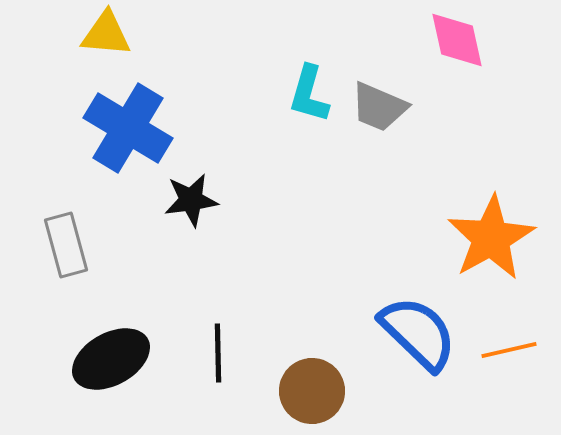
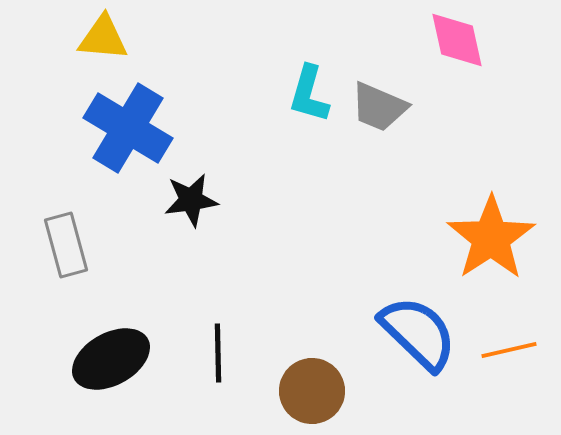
yellow triangle: moved 3 px left, 4 px down
orange star: rotated 4 degrees counterclockwise
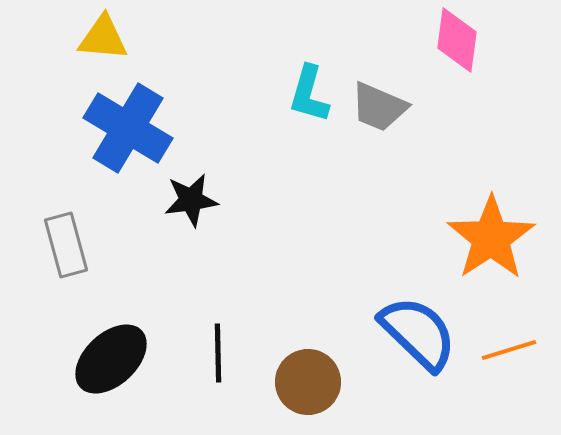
pink diamond: rotated 20 degrees clockwise
orange line: rotated 4 degrees counterclockwise
black ellipse: rotated 14 degrees counterclockwise
brown circle: moved 4 px left, 9 px up
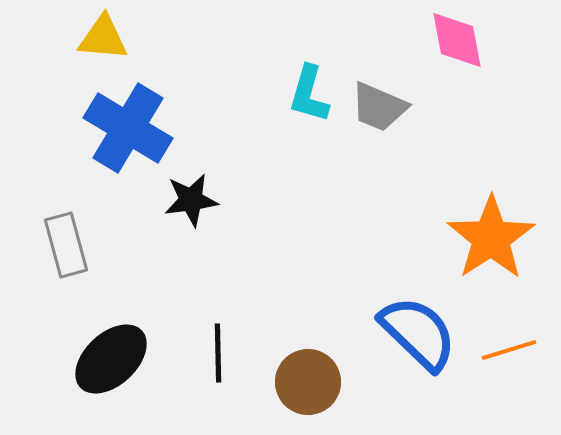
pink diamond: rotated 18 degrees counterclockwise
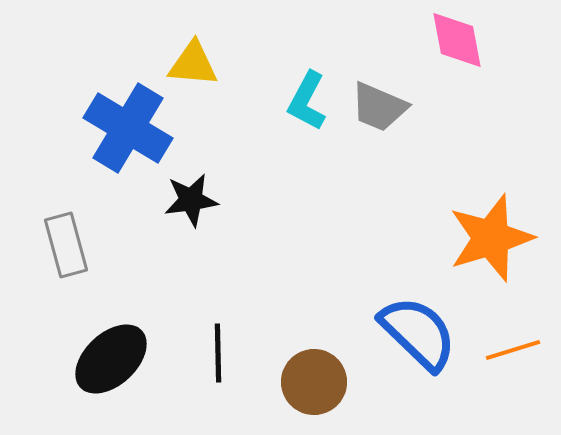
yellow triangle: moved 90 px right, 26 px down
cyan L-shape: moved 2 px left, 7 px down; rotated 12 degrees clockwise
orange star: rotated 16 degrees clockwise
orange line: moved 4 px right
brown circle: moved 6 px right
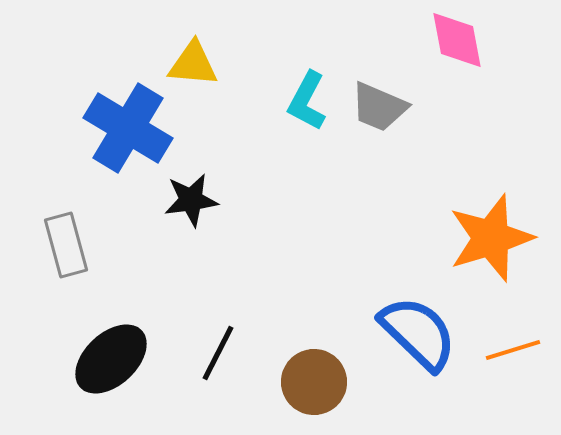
black line: rotated 28 degrees clockwise
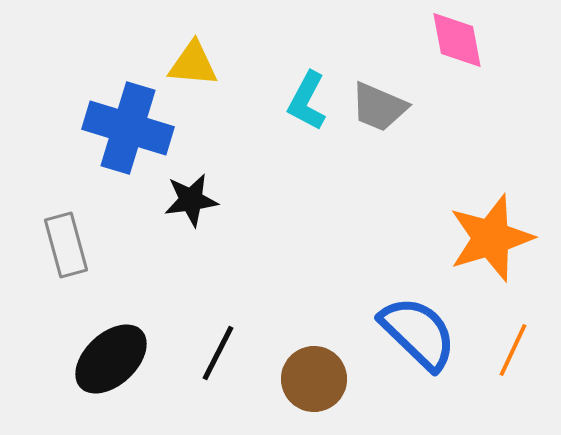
blue cross: rotated 14 degrees counterclockwise
orange line: rotated 48 degrees counterclockwise
brown circle: moved 3 px up
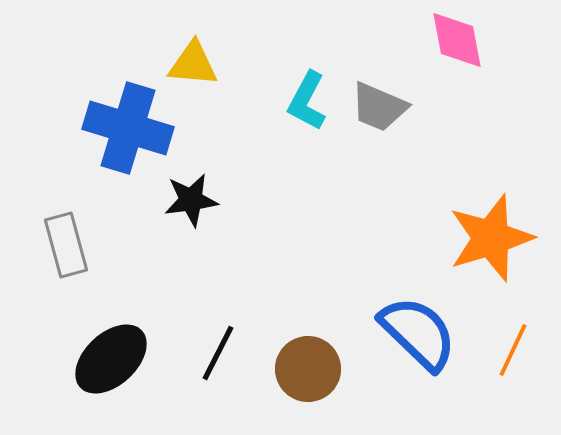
brown circle: moved 6 px left, 10 px up
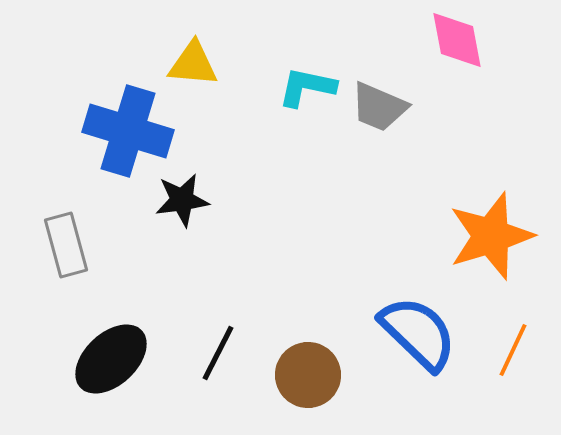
cyan L-shape: moved 14 px up; rotated 74 degrees clockwise
blue cross: moved 3 px down
black star: moved 9 px left
orange star: moved 2 px up
brown circle: moved 6 px down
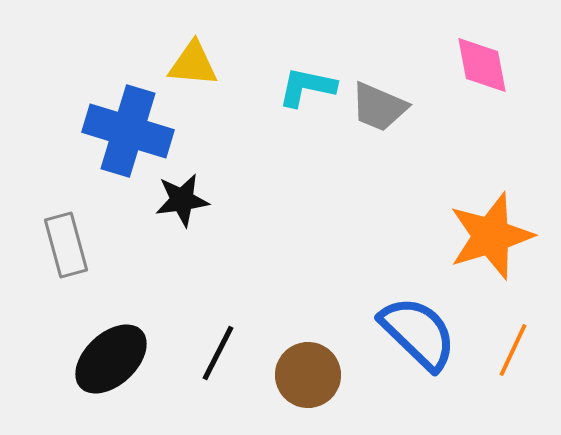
pink diamond: moved 25 px right, 25 px down
